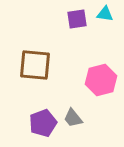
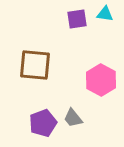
pink hexagon: rotated 16 degrees counterclockwise
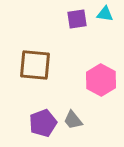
gray trapezoid: moved 2 px down
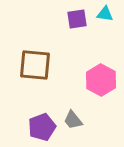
purple pentagon: moved 1 px left, 4 px down
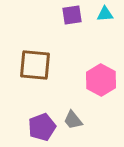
cyan triangle: rotated 12 degrees counterclockwise
purple square: moved 5 px left, 4 px up
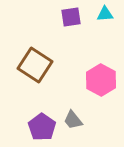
purple square: moved 1 px left, 2 px down
brown square: rotated 28 degrees clockwise
purple pentagon: rotated 16 degrees counterclockwise
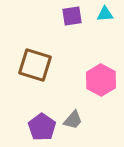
purple square: moved 1 px right, 1 px up
brown square: rotated 16 degrees counterclockwise
gray trapezoid: rotated 100 degrees counterclockwise
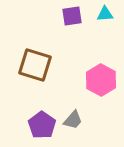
purple pentagon: moved 2 px up
